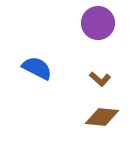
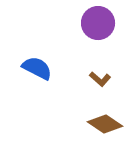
brown diamond: moved 3 px right, 7 px down; rotated 28 degrees clockwise
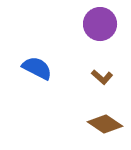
purple circle: moved 2 px right, 1 px down
brown L-shape: moved 2 px right, 2 px up
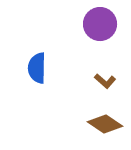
blue semicircle: rotated 116 degrees counterclockwise
brown L-shape: moved 3 px right, 4 px down
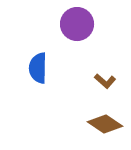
purple circle: moved 23 px left
blue semicircle: moved 1 px right
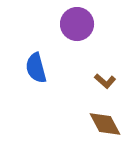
blue semicircle: moved 2 px left; rotated 16 degrees counterclockwise
brown diamond: rotated 28 degrees clockwise
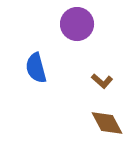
brown L-shape: moved 3 px left
brown diamond: moved 2 px right, 1 px up
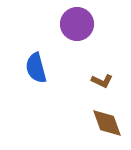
brown L-shape: rotated 15 degrees counterclockwise
brown diamond: rotated 8 degrees clockwise
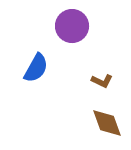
purple circle: moved 5 px left, 2 px down
blue semicircle: rotated 136 degrees counterclockwise
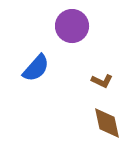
blue semicircle: rotated 12 degrees clockwise
brown diamond: rotated 8 degrees clockwise
